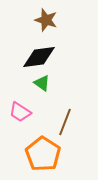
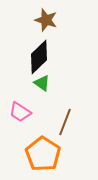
black diamond: rotated 36 degrees counterclockwise
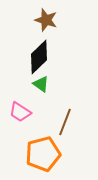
green triangle: moved 1 px left, 1 px down
orange pentagon: rotated 24 degrees clockwise
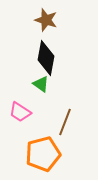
black diamond: moved 7 px right, 1 px down; rotated 36 degrees counterclockwise
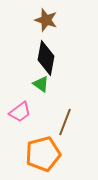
pink trapezoid: rotated 70 degrees counterclockwise
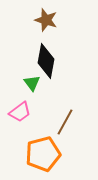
black diamond: moved 3 px down
green triangle: moved 9 px left, 1 px up; rotated 18 degrees clockwise
brown line: rotated 8 degrees clockwise
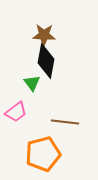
brown star: moved 2 px left, 15 px down; rotated 15 degrees counterclockwise
pink trapezoid: moved 4 px left
brown line: rotated 68 degrees clockwise
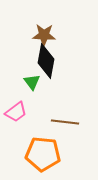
green triangle: moved 1 px up
orange pentagon: rotated 20 degrees clockwise
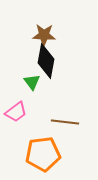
orange pentagon: rotated 12 degrees counterclockwise
